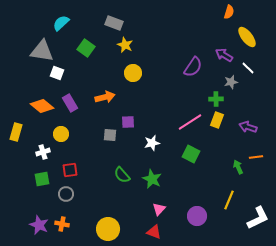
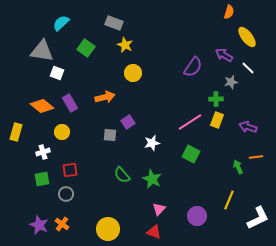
purple square at (128, 122): rotated 32 degrees counterclockwise
yellow circle at (61, 134): moved 1 px right, 2 px up
orange cross at (62, 224): rotated 24 degrees clockwise
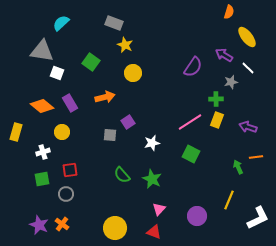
green square at (86, 48): moved 5 px right, 14 px down
yellow circle at (108, 229): moved 7 px right, 1 px up
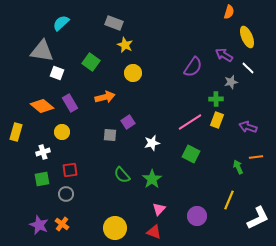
yellow ellipse at (247, 37): rotated 15 degrees clockwise
green star at (152, 179): rotated 12 degrees clockwise
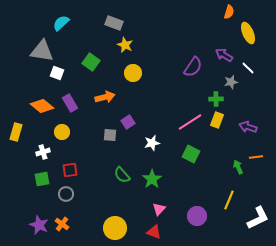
yellow ellipse at (247, 37): moved 1 px right, 4 px up
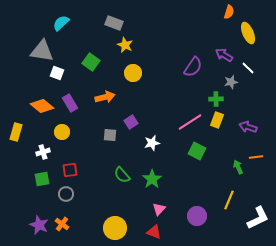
purple square at (128, 122): moved 3 px right
green square at (191, 154): moved 6 px right, 3 px up
